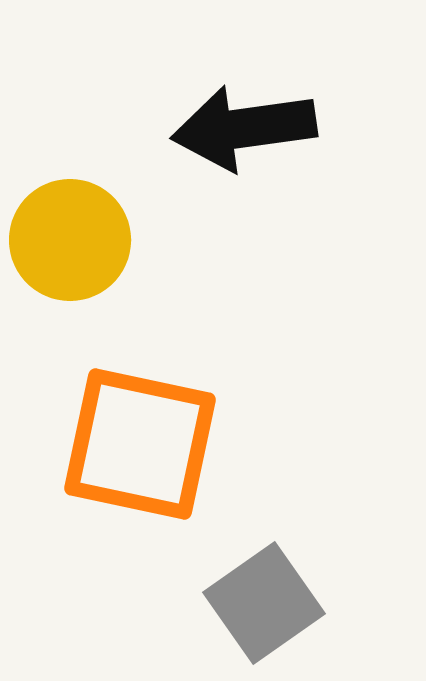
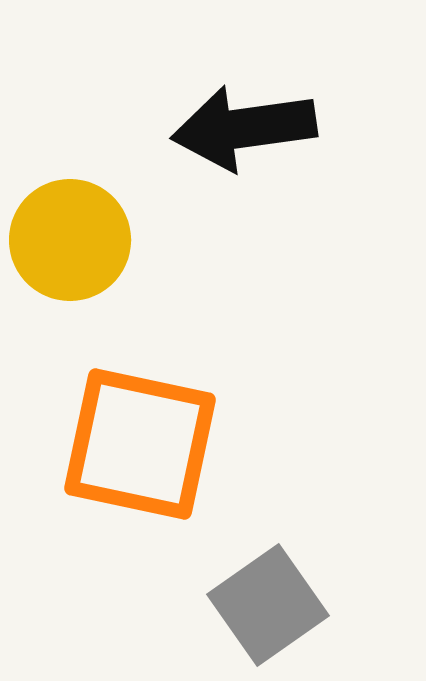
gray square: moved 4 px right, 2 px down
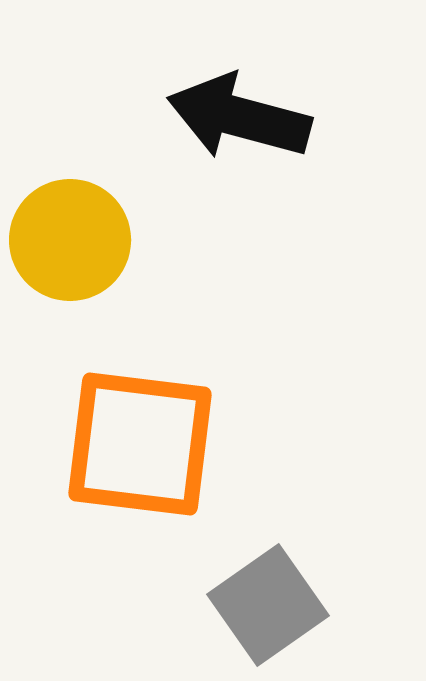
black arrow: moved 5 px left, 11 px up; rotated 23 degrees clockwise
orange square: rotated 5 degrees counterclockwise
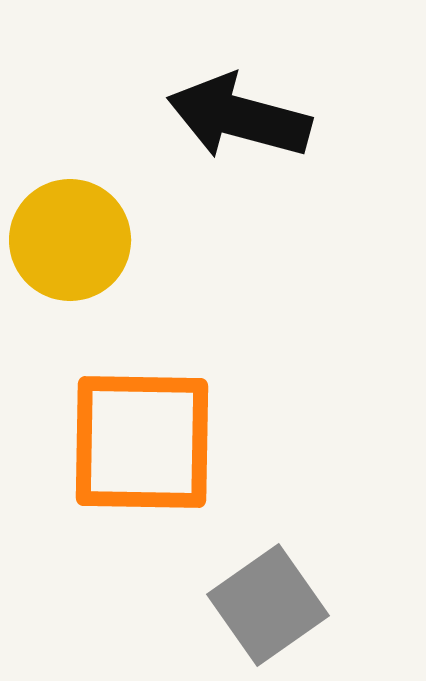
orange square: moved 2 px right, 2 px up; rotated 6 degrees counterclockwise
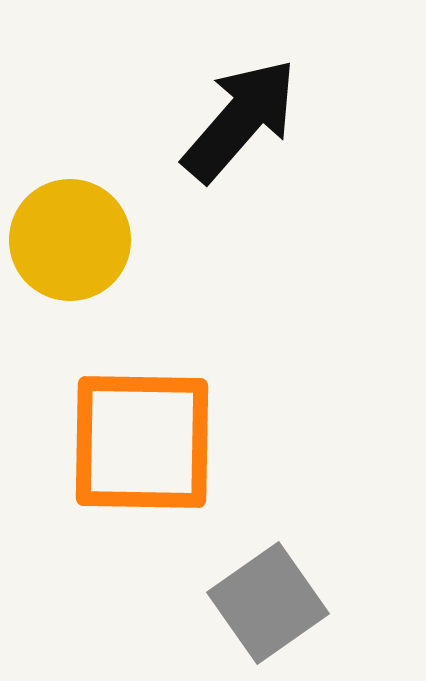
black arrow: moved 1 px right, 3 px down; rotated 116 degrees clockwise
gray square: moved 2 px up
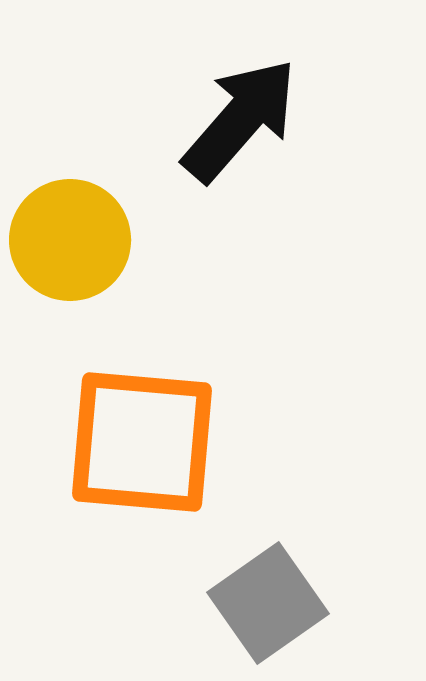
orange square: rotated 4 degrees clockwise
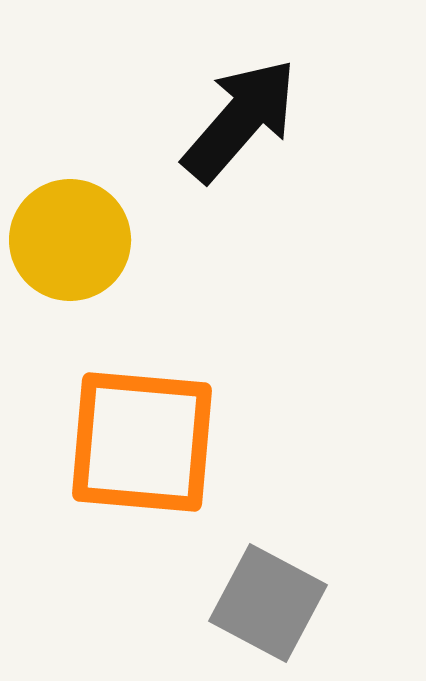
gray square: rotated 27 degrees counterclockwise
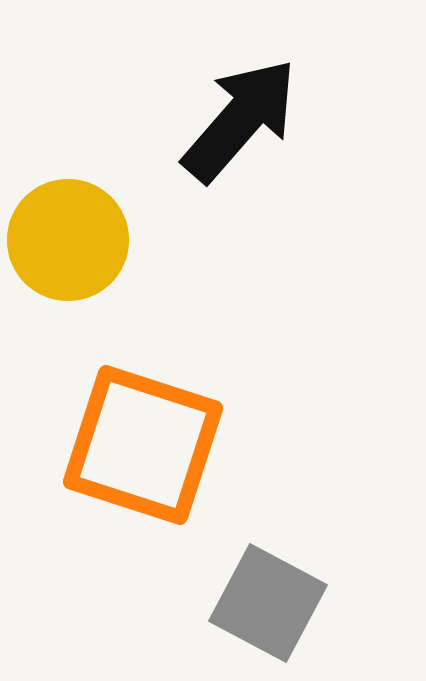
yellow circle: moved 2 px left
orange square: moved 1 px right, 3 px down; rotated 13 degrees clockwise
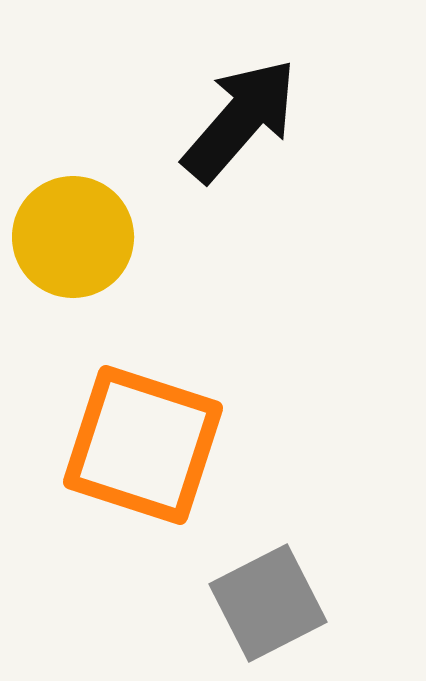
yellow circle: moved 5 px right, 3 px up
gray square: rotated 35 degrees clockwise
